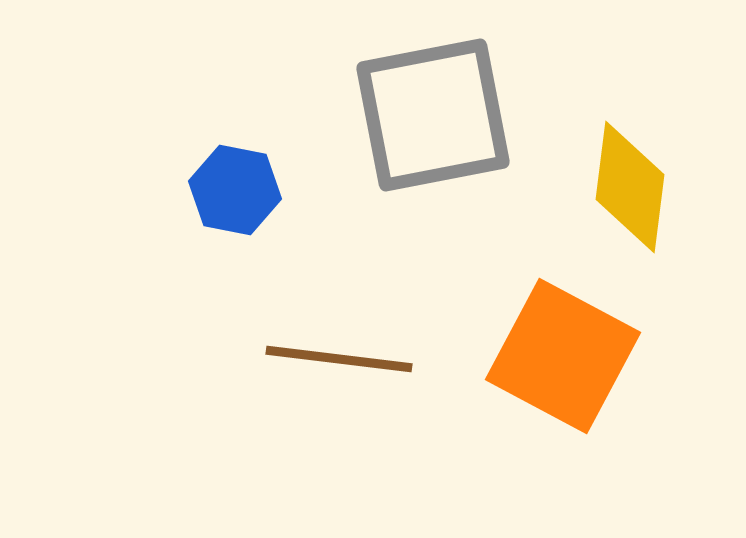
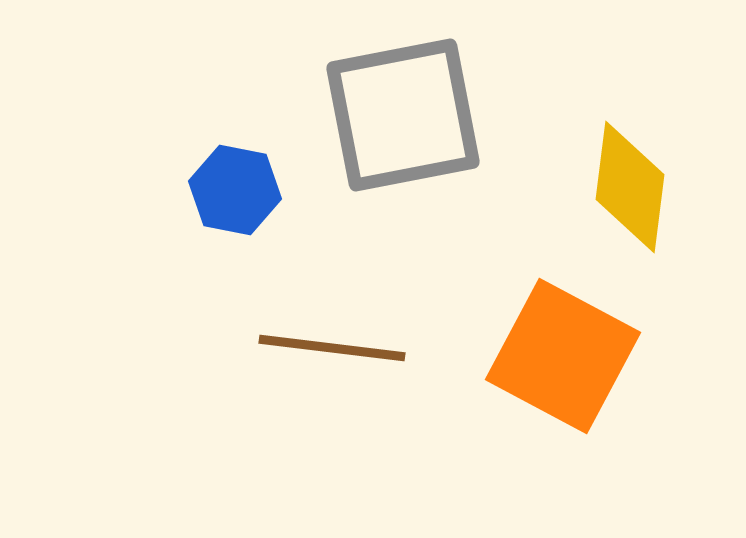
gray square: moved 30 px left
brown line: moved 7 px left, 11 px up
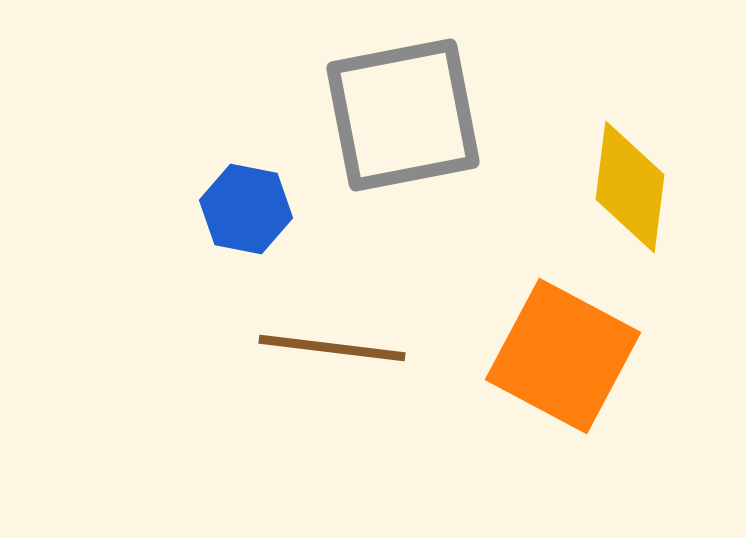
blue hexagon: moved 11 px right, 19 px down
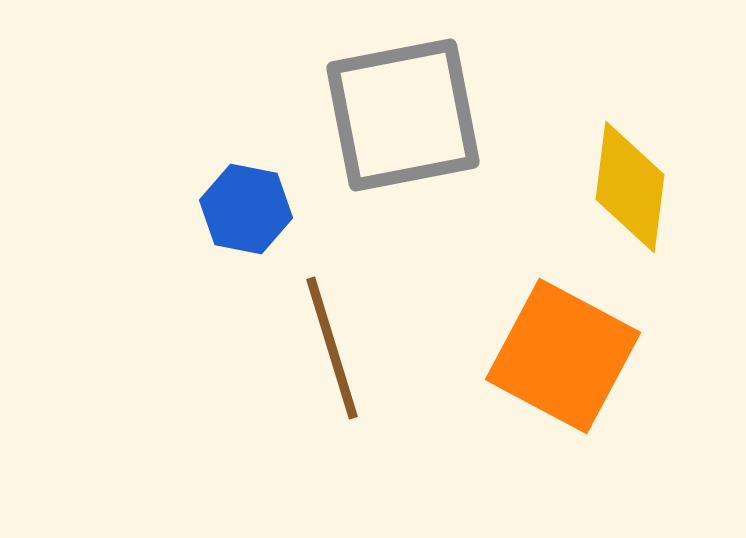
brown line: rotated 66 degrees clockwise
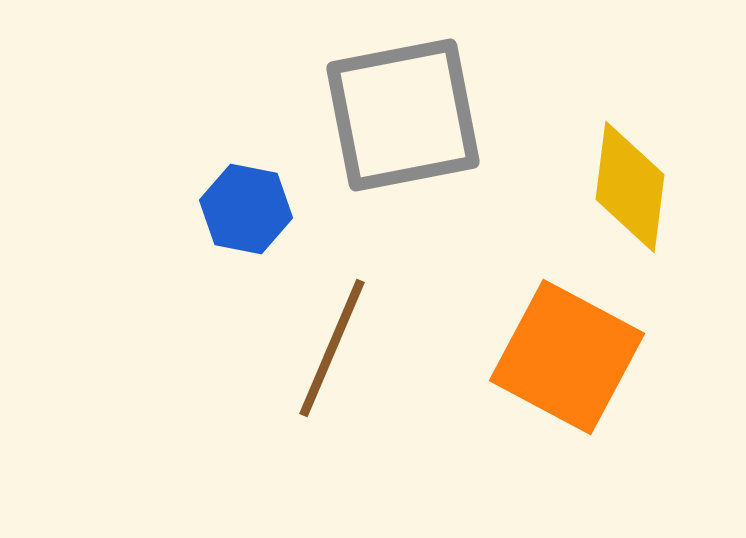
brown line: rotated 40 degrees clockwise
orange square: moved 4 px right, 1 px down
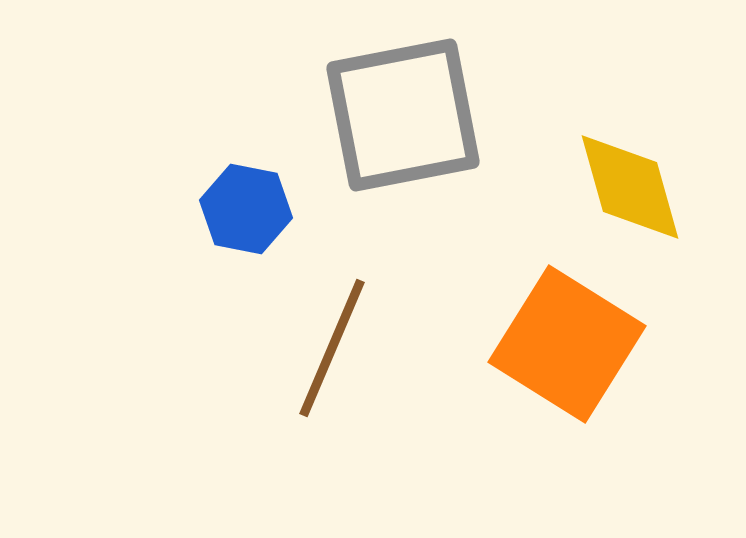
yellow diamond: rotated 23 degrees counterclockwise
orange square: moved 13 px up; rotated 4 degrees clockwise
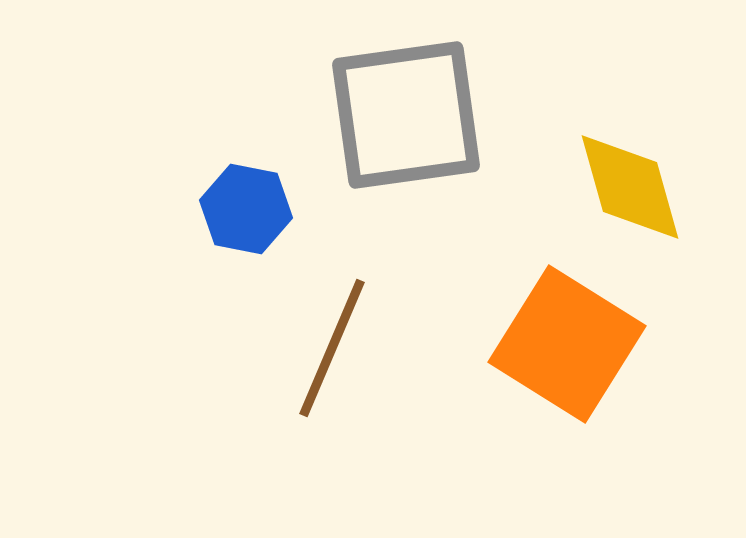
gray square: moved 3 px right; rotated 3 degrees clockwise
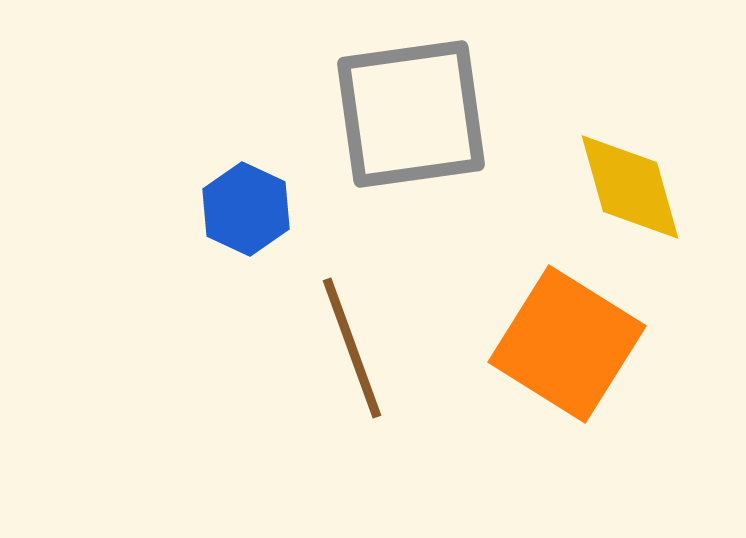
gray square: moved 5 px right, 1 px up
blue hexagon: rotated 14 degrees clockwise
brown line: moved 20 px right; rotated 43 degrees counterclockwise
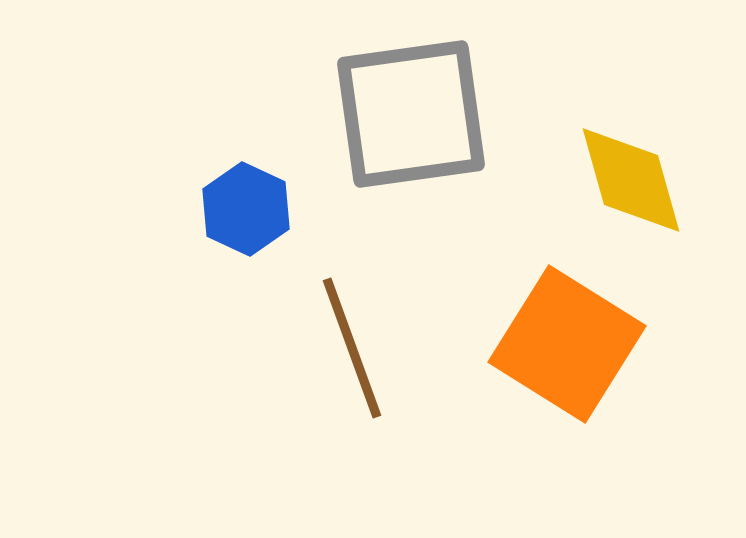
yellow diamond: moved 1 px right, 7 px up
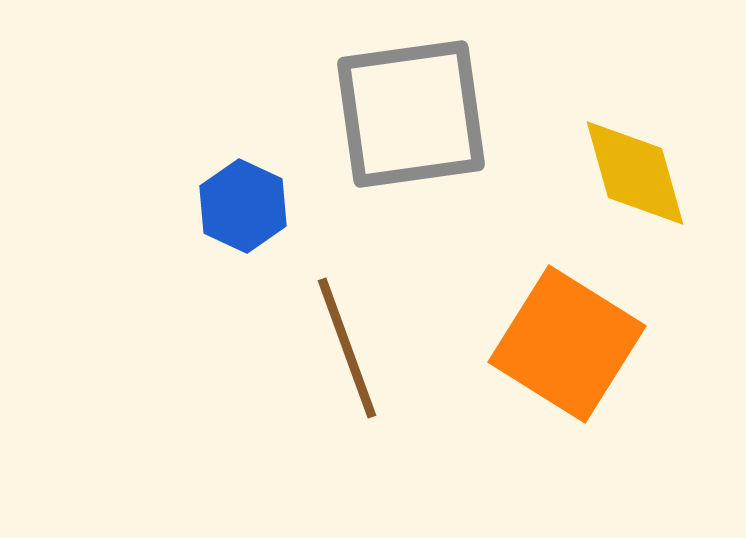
yellow diamond: moved 4 px right, 7 px up
blue hexagon: moved 3 px left, 3 px up
brown line: moved 5 px left
